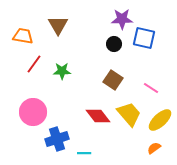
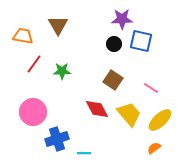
blue square: moved 3 px left, 3 px down
red diamond: moved 1 px left, 7 px up; rotated 10 degrees clockwise
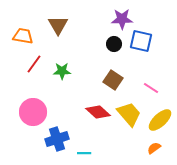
red diamond: moved 1 px right, 3 px down; rotated 20 degrees counterclockwise
